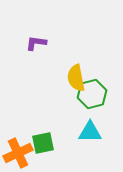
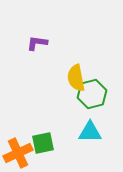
purple L-shape: moved 1 px right
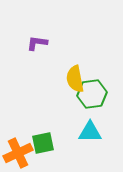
yellow semicircle: moved 1 px left, 1 px down
green hexagon: rotated 8 degrees clockwise
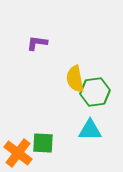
green hexagon: moved 3 px right, 2 px up
cyan triangle: moved 2 px up
green square: rotated 15 degrees clockwise
orange cross: rotated 28 degrees counterclockwise
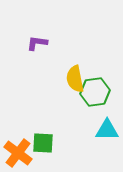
cyan triangle: moved 17 px right
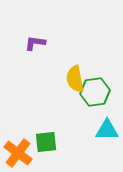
purple L-shape: moved 2 px left
green square: moved 3 px right, 1 px up; rotated 10 degrees counterclockwise
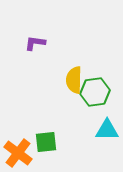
yellow semicircle: moved 1 px left, 1 px down; rotated 12 degrees clockwise
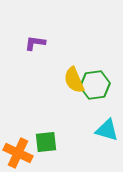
yellow semicircle: rotated 24 degrees counterclockwise
green hexagon: moved 7 px up
cyan triangle: rotated 15 degrees clockwise
orange cross: rotated 12 degrees counterclockwise
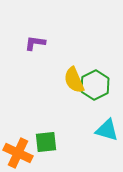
green hexagon: rotated 20 degrees counterclockwise
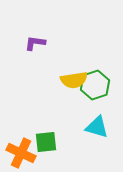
yellow semicircle: rotated 76 degrees counterclockwise
green hexagon: rotated 8 degrees clockwise
cyan triangle: moved 10 px left, 3 px up
orange cross: moved 3 px right
